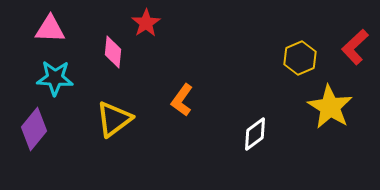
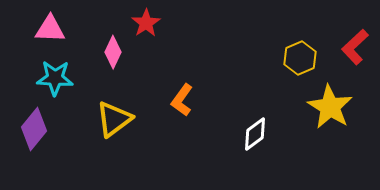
pink diamond: rotated 20 degrees clockwise
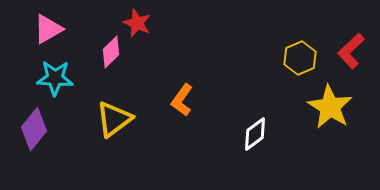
red star: moved 9 px left; rotated 16 degrees counterclockwise
pink triangle: moved 2 px left; rotated 32 degrees counterclockwise
red L-shape: moved 4 px left, 4 px down
pink diamond: moved 2 px left; rotated 20 degrees clockwise
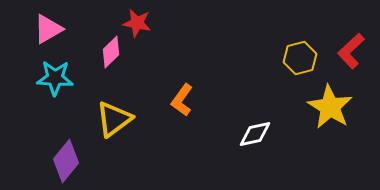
red star: rotated 12 degrees counterclockwise
yellow hexagon: rotated 8 degrees clockwise
purple diamond: moved 32 px right, 32 px down
white diamond: rotated 24 degrees clockwise
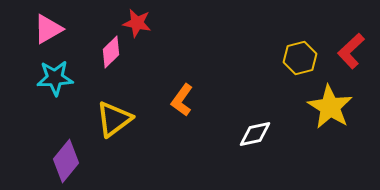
cyan star: rotated 6 degrees counterclockwise
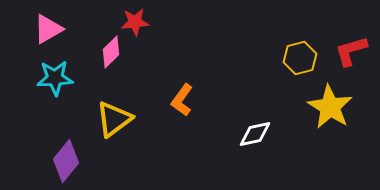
red star: moved 2 px left, 1 px up; rotated 16 degrees counterclockwise
red L-shape: rotated 27 degrees clockwise
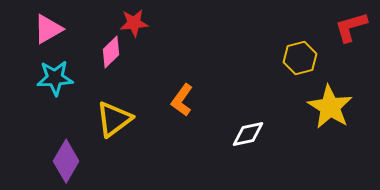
red star: moved 1 px left, 1 px down
red L-shape: moved 24 px up
white diamond: moved 7 px left
purple diamond: rotated 9 degrees counterclockwise
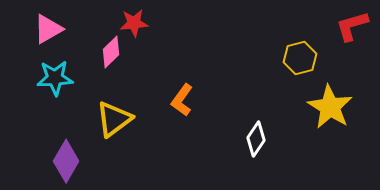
red L-shape: moved 1 px right, 1 px up
white diamond: moved 8 px right, 5 px down; rotated 44 degrees counterclockwise
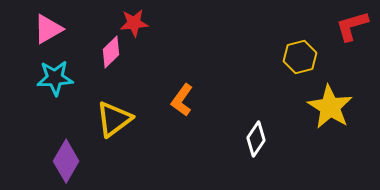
yellow hexagon: moved 1 px up
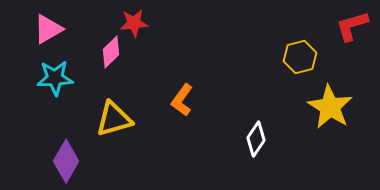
yellow triangle: rotated 21 degrees clockwise
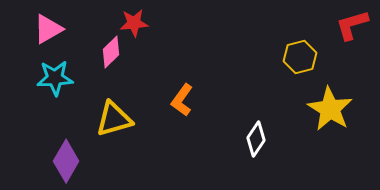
red L-shape: moved 1 px up
yellow star: moved 2 px down
